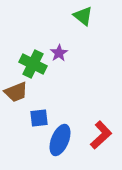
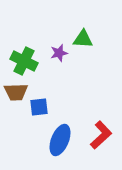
green triangle: moved 23 px down; rotated 35 degrees counterclockwise
purple star: rotated 18 degrees clockwise
green cross: moved 9 px left, 3 px up
brown trapezoid: rotated 20 degrees clockwise
blue square: moved 11 px up
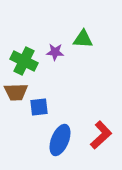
purple star: moved 4 px left, 1 px up; rotated 18 degrees clockwise
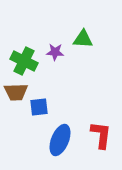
red L-shape: rotated 40 degrees counterclockwise
